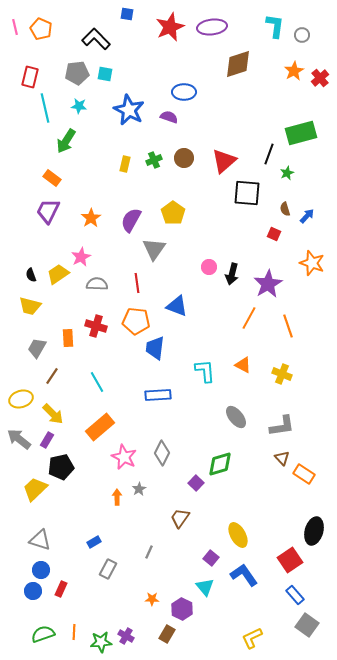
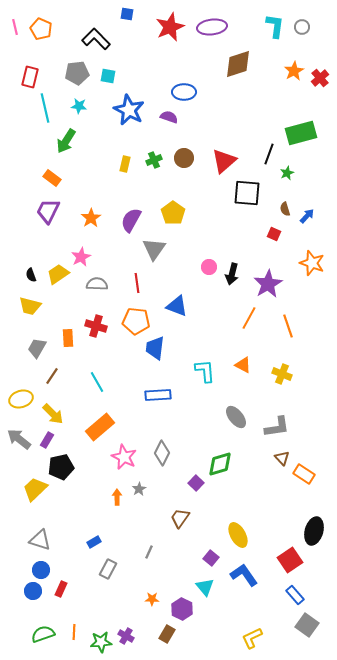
gray circle at (302, 35): moved 8 px up
cyan square at (105, 74): moved 3 px right, 2 px down
gray L-shape at (282, 426): moved 5 px left, 1 px down
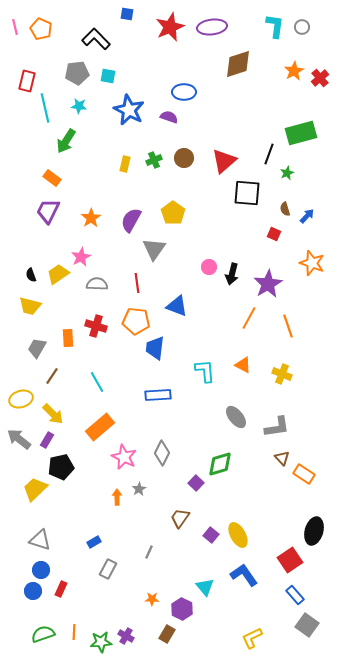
red rectangle at (30, 77): moved 3 px left, 4 px down
purple square at (211, 558): moved 23 px up
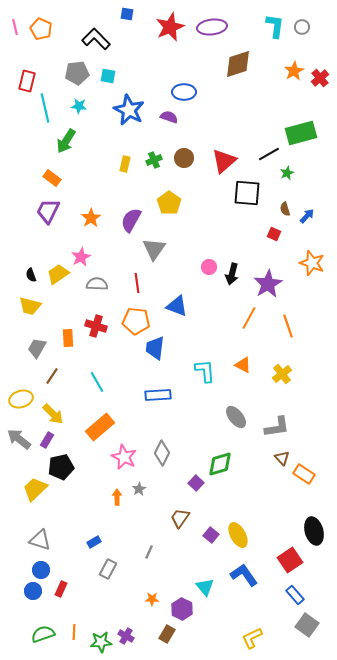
black line at (269, 154): rotated 40 degrees clockwise
yellow pentagon at (173, 213): moved 4 px left, 10 px up
yellow cross at (282, 374): rotated 30 degrees clockwise
black ellipse at (314, 531): rotated 32 degrees counterclockwise
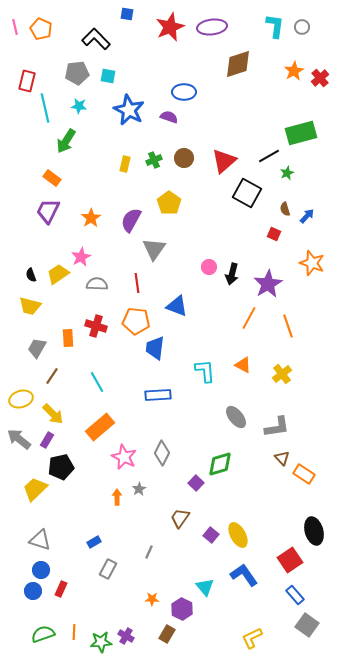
black line at (269, 154): moved 2 px down
black square at (247, 193): rotated 24 degrees clockwise
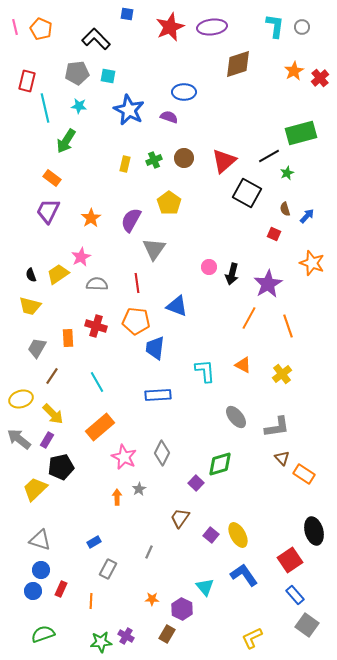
orange line at (74, 632): moved 17 px right, 31 px up
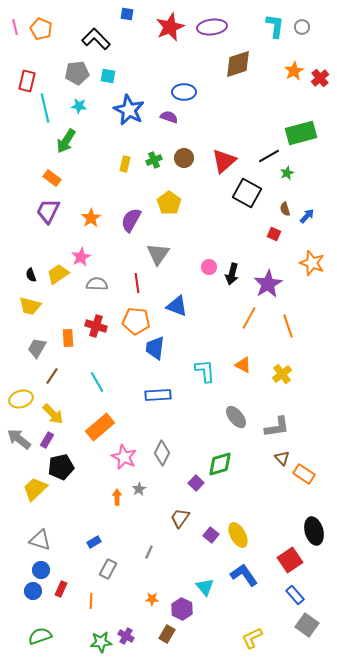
gray triangle at (154, 249): moved 4 px right, 5 px down
green semicircle at (43, 634): moved 3 px left, 2 px down
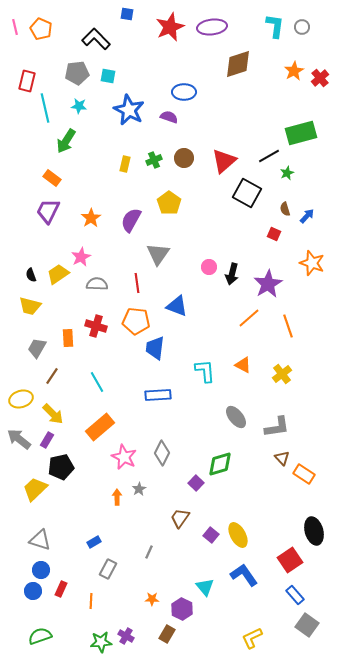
orange line at (249, 318): rotated 20 degrees clockwise
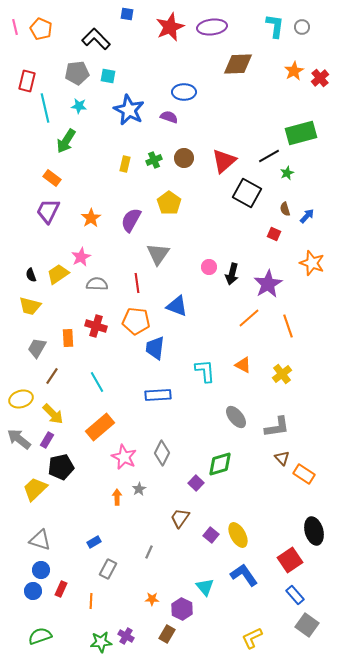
brown diamond at (238, 64): rotated 16 degrees clockwise
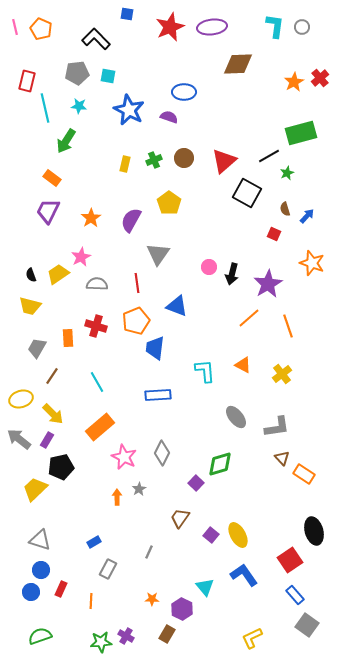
orange star at (294, 71): moved 11 px down
orange pentagon at (136, 321): rotated 28 degrees counterclockwise
blue circle at (33, 591): moved 2 px left, 1 px down
